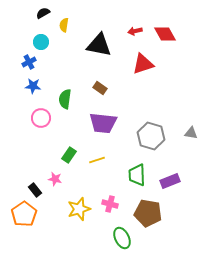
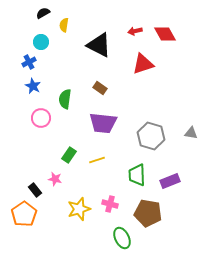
black triangle: rotated 16 degrees clockwise
blue star: rotated 21 degrees clockwise
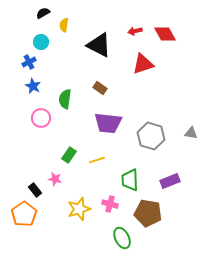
purple trapezoid: moved 5 px right
green trapezoid: moved 7 px left, 5 px down
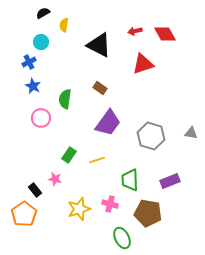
purple trapezoid: rotated 60 degrees counterclockwise
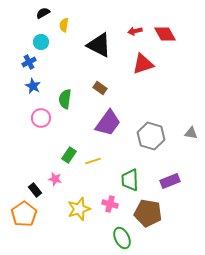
yellow line: moved 4 px left, 1 px down
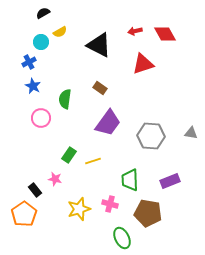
yellow semicircle: moved 4 px left, 7 px down; rotated 128 degrees counterclockwise
gray hexagon: rotated 12 degrees counterclockwise
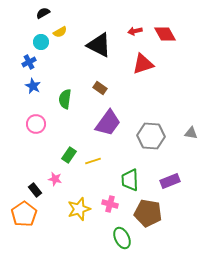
pink circle: moved 5 px left, 6 px down
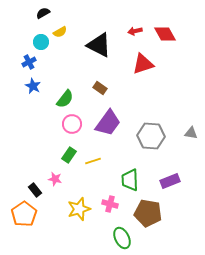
green semicircle: rotated 150 degrees counterclockwise
pink circle: moved 36 px right
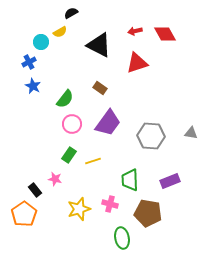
black semicircle: moved 28 px right
red triangle: moved 6 px left, 1 px up
green ellipse: rotated 15 degrees clockwise
